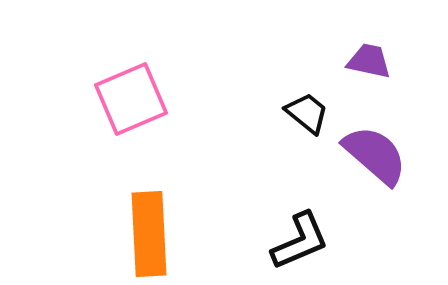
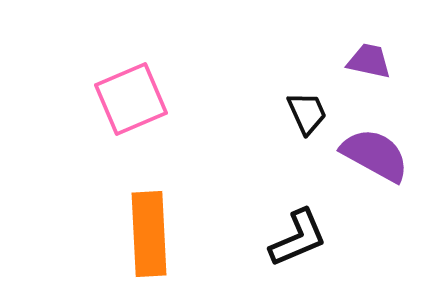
black trapezoid: rotated 27 degrees clockwise
purple semicircle: rotated 12 degrees counterclockwise
black L-shape: moved 2 px left, 3 px up
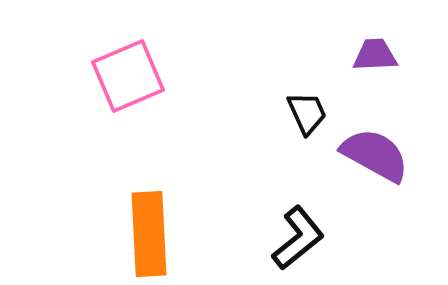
purple trapezoid: moved 6 px right, 6 px up; rotated 15 degrees counterclockwise
pink square: moved 3 px left, 23 px up
black L-shape: rotated 16 degrees counterclockwise
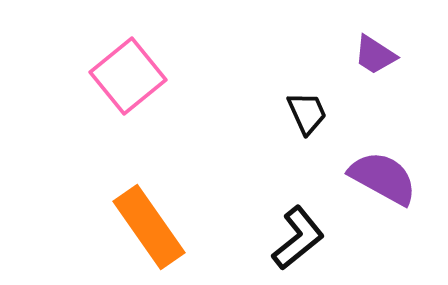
purple trapezoid: rotated 144 degrees counterclockwise
pink square: rotated 16 degrees counterclockwise
purple semicircle: moved 8 px right, 23 px down
orange rectangle: moved 7 px up; rotated 32 degrees counterclockwise
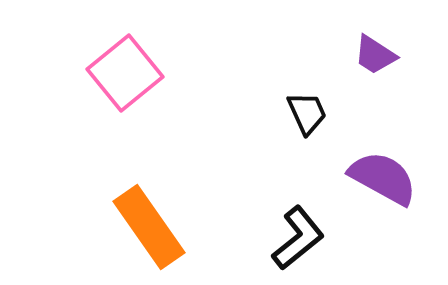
pink square: moved 3 px left, 3 px up
